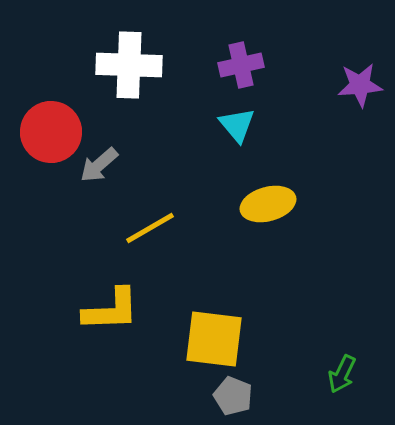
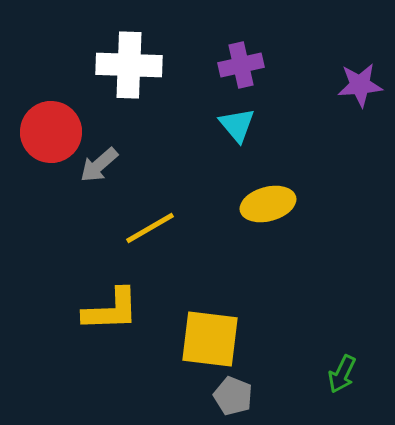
yellow square: moved 4 px left
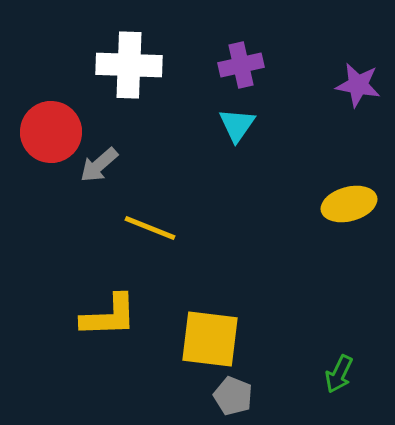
purple star: moved 2 px left; rotated 15 degrees clockwise
cyan triangle: rotated 15 degrees clockwise
yellow ellipse: moved 81 px right
yellow line: rotated 52 degrees clockwise
yellow L-shape: moved 2 px left, 6 px down
green arrow: moved 3 px left
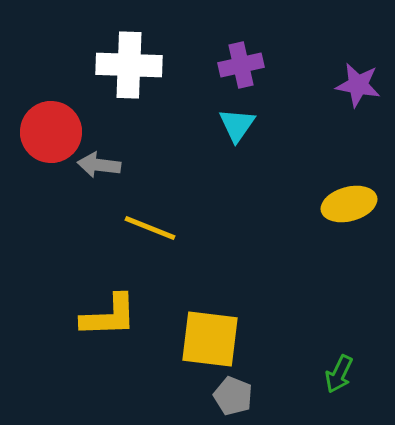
gray arrow: rotated 48 degrees clockwise
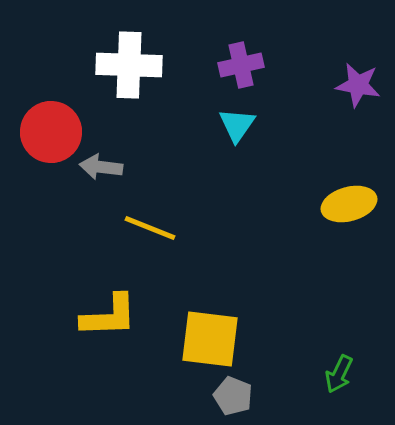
gray arrow: moved 2 px right, 2 px down
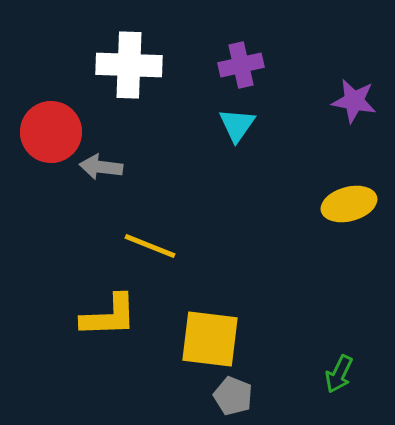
purple star: moved 4 px left, 16 px down
yellow line: moved 18 px down
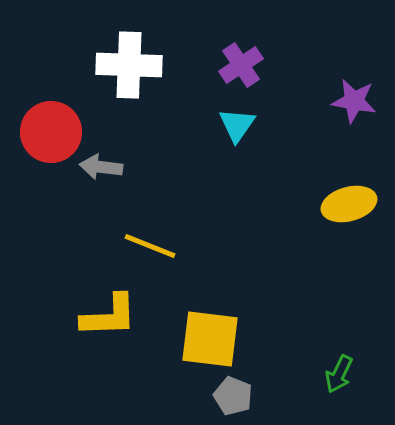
purple cross: rotated 21 degrees counterclockwise
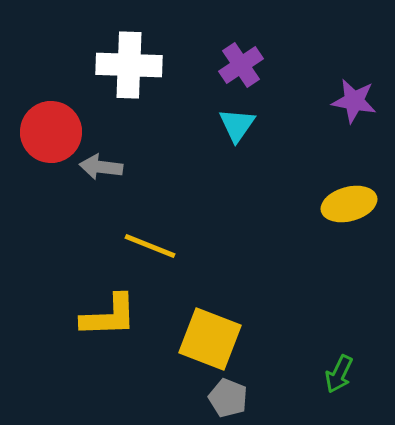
yellow square: rotated 14 degrees clockwise
gray pentagon: moved 5 px left, 2 px down
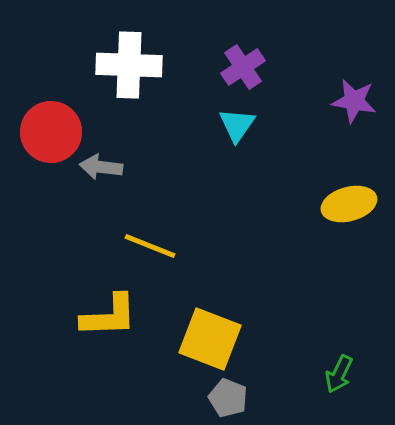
purple cross: moved 2 px right, 2 px down
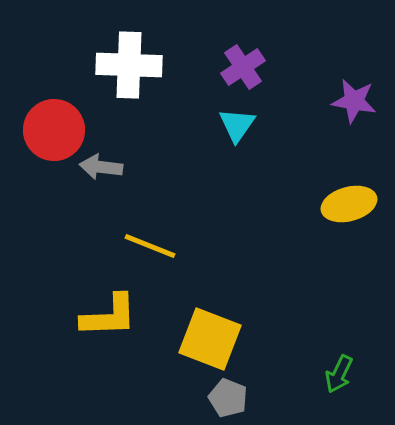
red circle: moved 3 px right, 2 px up
